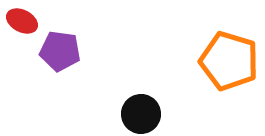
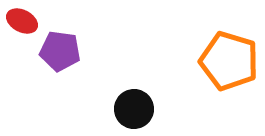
black circle: moved 7 px left, 5 px up
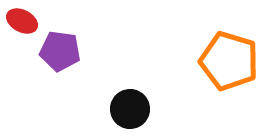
black circle: moved 4 px left
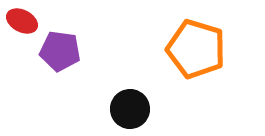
orange pentagon: moved 33 px left, 12 px up
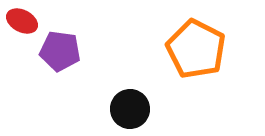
orange pentagon: rotated 10 degrees clockwise
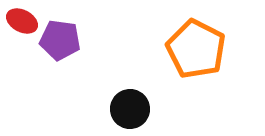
purple pentagon: moved 11 px up
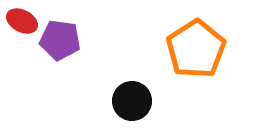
orange pentagon: rotated 12 degrees clockwise
black circle: moved 2 px right, 8 px up
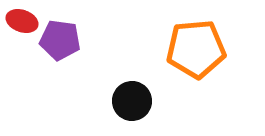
red ellipse: rotated 8 degrees counterclockwise
orange pentagon: rotated 28 degrees clockwise
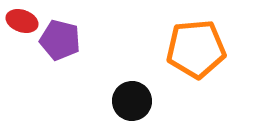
purple pentagon: rotated 6 degrees clockwise
